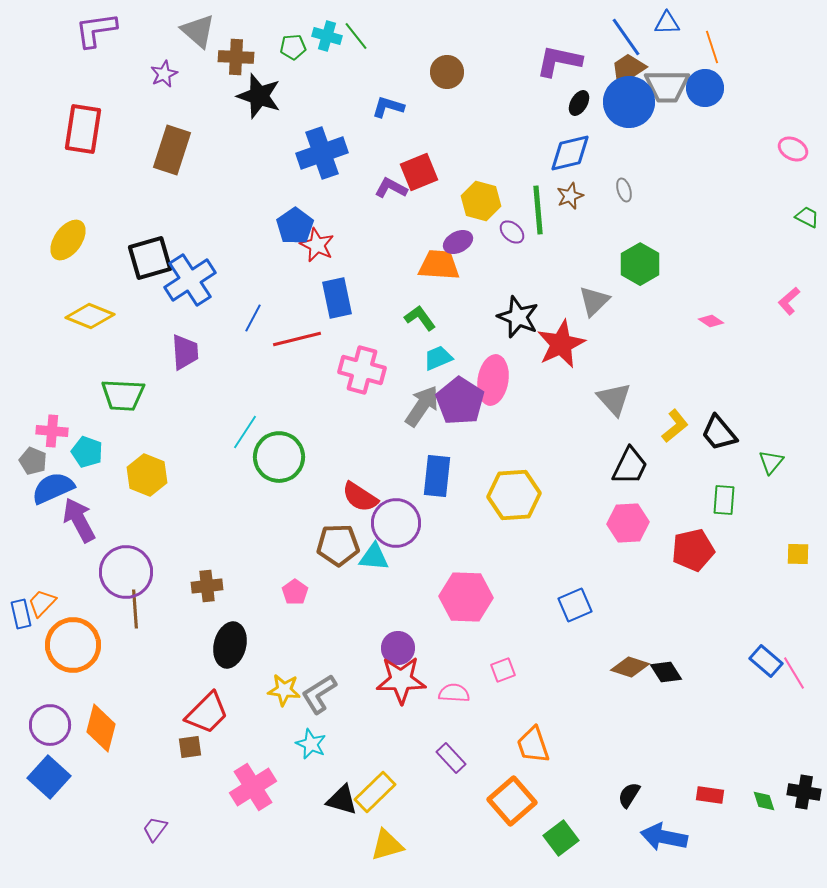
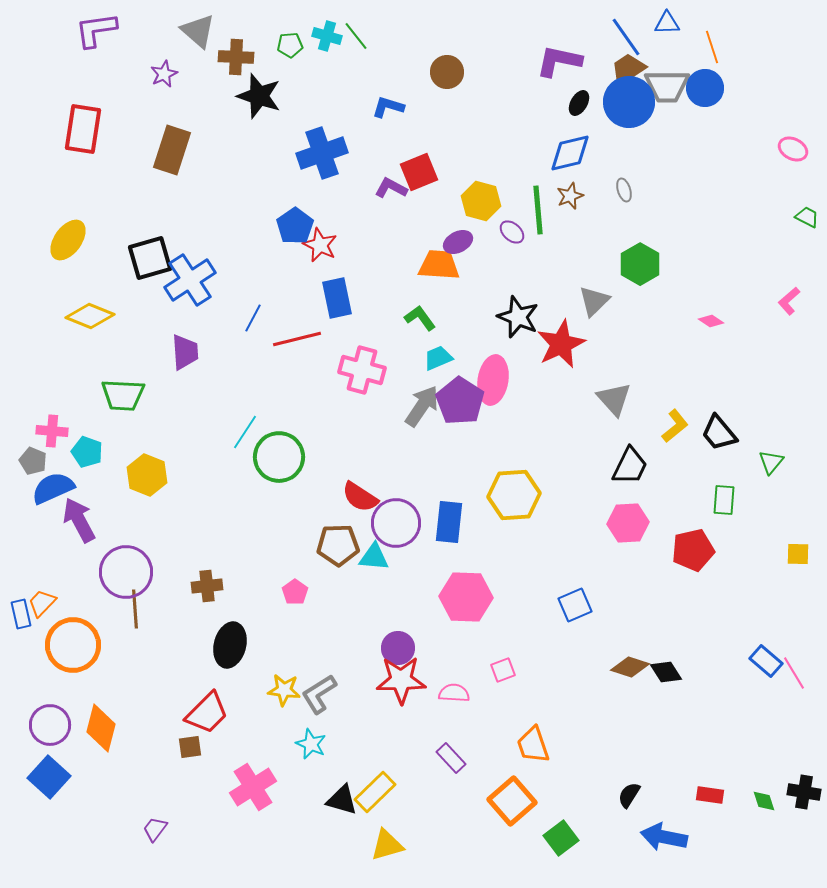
green pentagon at (293, 47): moved 3 px left, 2 px up
red star at (317, 245): moved 3 px right
blue rectangle at (437, 476): moved 12 px right, 46 px down
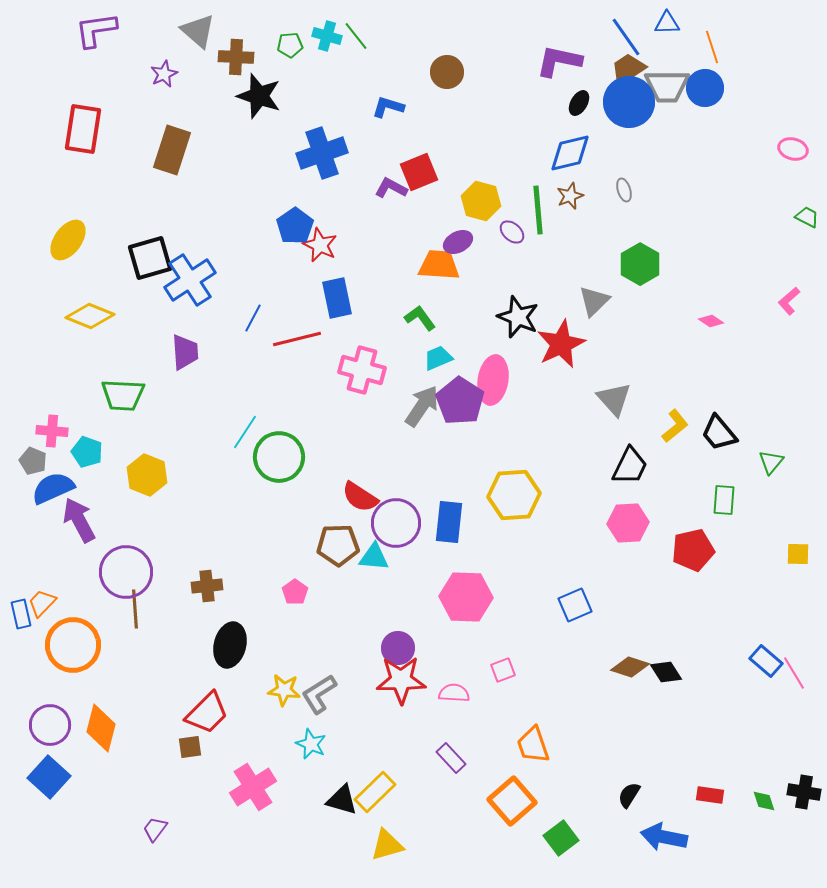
pink ellipse at (793, 149): rotated 12 degrees counterclockwise
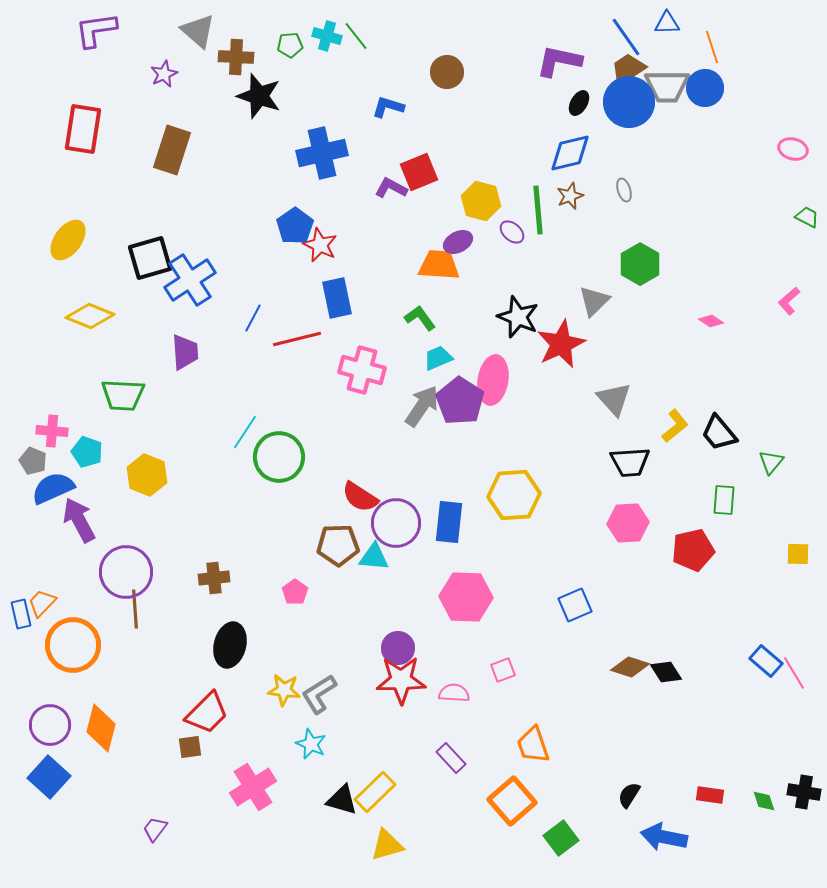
blue cross at (322, 153): rotated 6 degrees clockwise
black trapezoid at (630, 466): moved 4 px up; rotated 60 degrees clockwise
brown cross at (207, 586): moved 7 px right, 8 px up
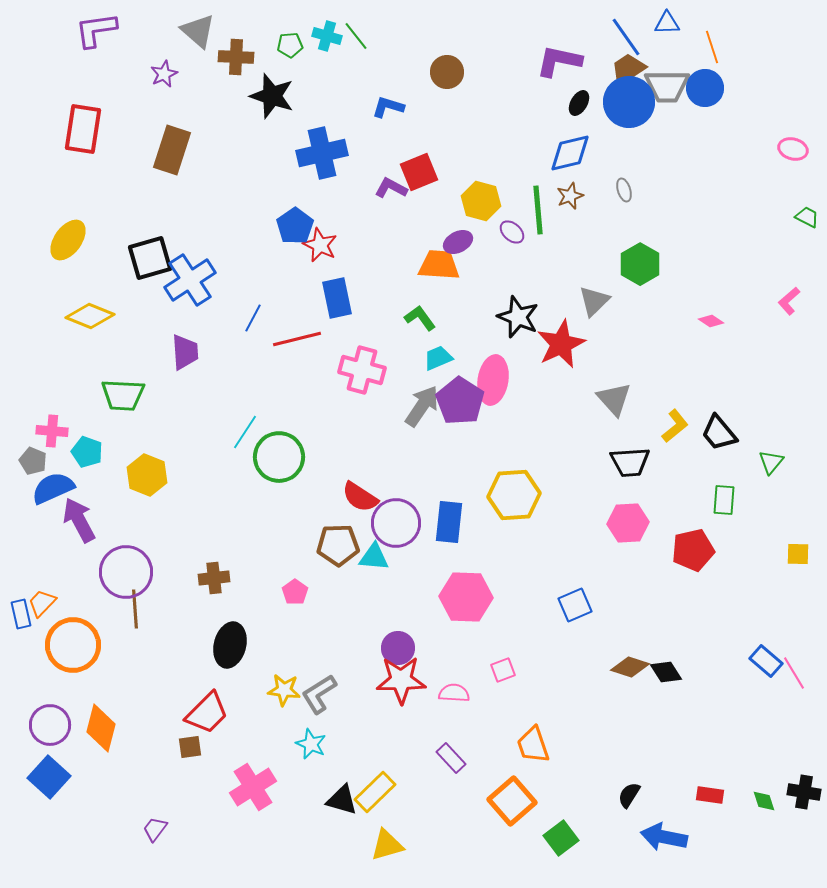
black star at (259, 96): moved 13 px right
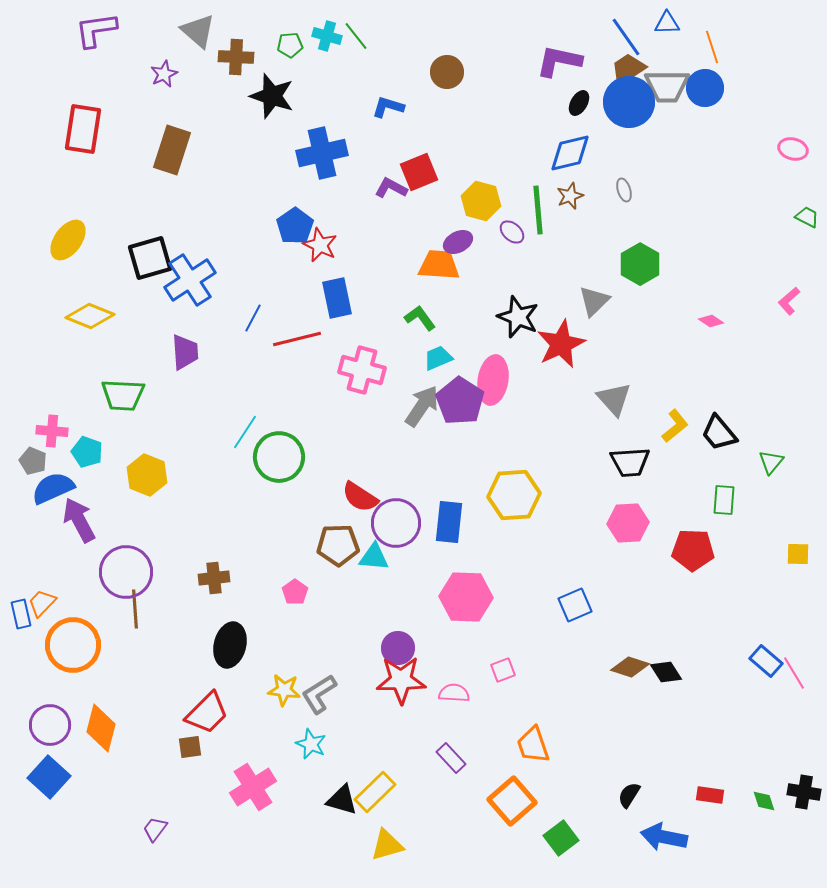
red pentagon at (693, 550): rotated 15 degrees clockwise
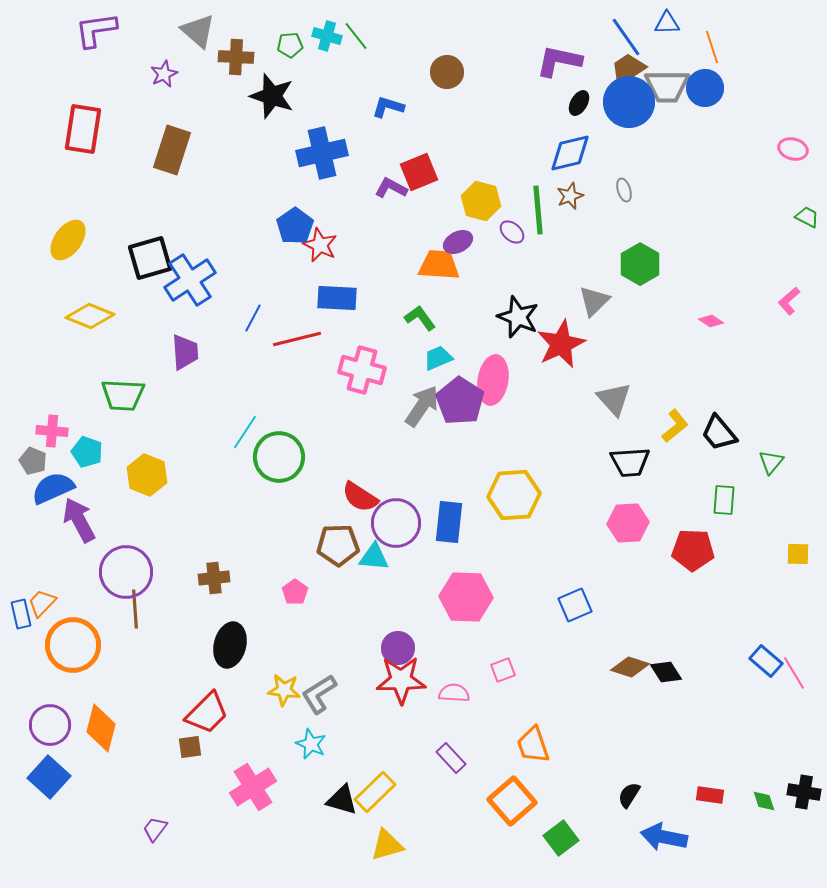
blue rectangle at (337, 298): rotated 75 degrees counterclockwise
